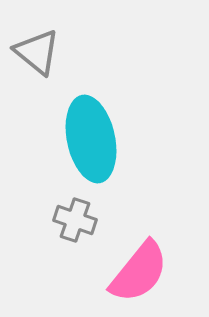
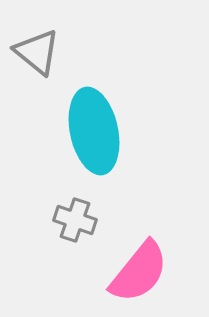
cyan ellipse: moved 3 px right, 8 px up
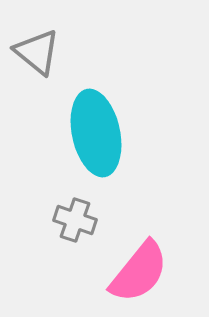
cyan ellipse: moved 2 px right, 2 px down
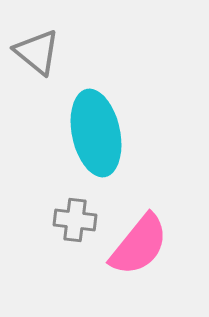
gray cross: rotated 12 degrees counterclockwise
pink semicircle: moved 27 px up
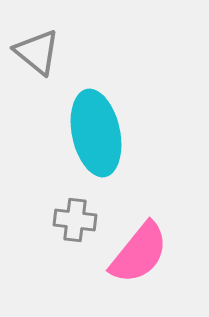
pink semicircle: moved 8 px down
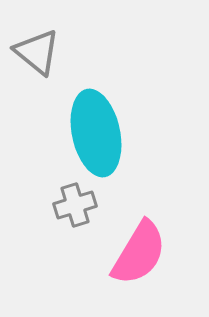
gray cross: moved 15 px up; rotated 24 degrees counterclockwise
pink semicircle: rotated 8 degrees counterclockwise
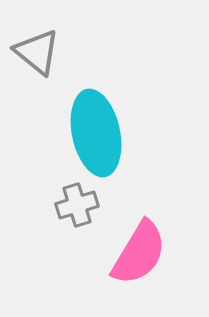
gray cross: moved 2 px right
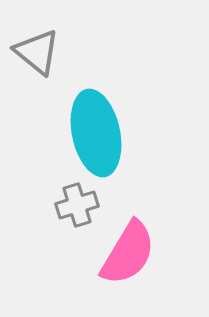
pink semicircle: moved 11 px left
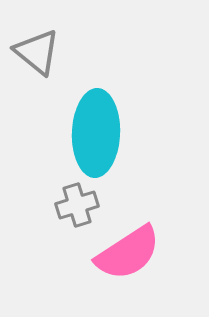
cyan ellipse: rotated 14 degrees clockwise
pink semicircle: rotated 26 degrees clockwise
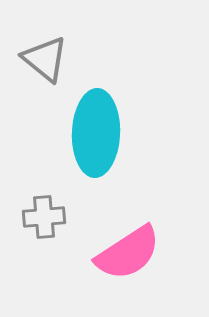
gray triangle: moved 8 px right, 7 px down
gray cross: moved 33 px left, 12 px down; rotated 12 degrees clockwise
